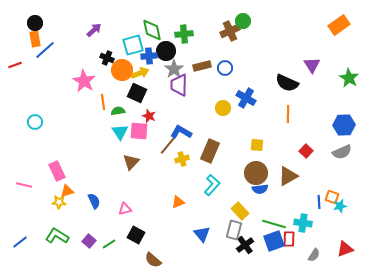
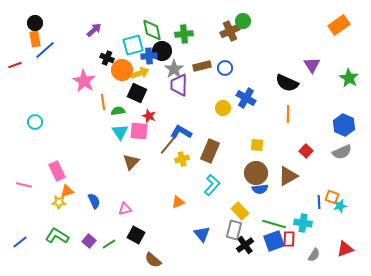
black circle at (166, 51): moved 4 px left
blue hexagon at (344, 125): rotated 25 degrees clockwise
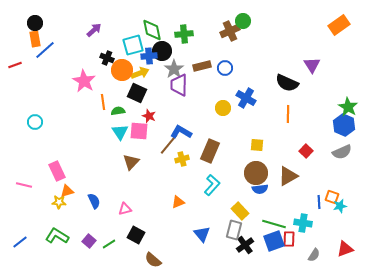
green star at (349, 78): moved 1 px left, 29 px down
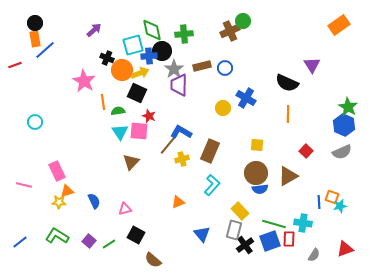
blue square at (274, 241): moved 4 px left
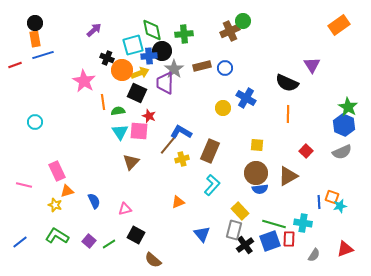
blue line at (45, 50): moved 2 px left, 5 px down; rotated 25 degrees clockwise
purple trapezoid at (179, 85): moved 14 px left, 2 px up
yellow star at (59, 202): moved 4 px left, 3 px down; rotated 16 degrees clockwise
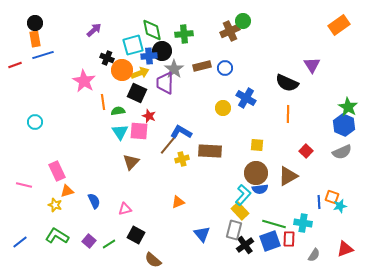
brown rectangle at (210, 151): rotated 70 degrees clockwise
cyan L-shape at (212, 185): moved 31 px right, 10 px down
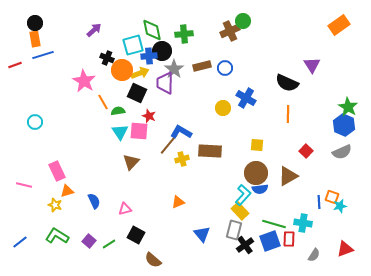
orange line at (103, 102): rotated 21 degrees counterclockwise
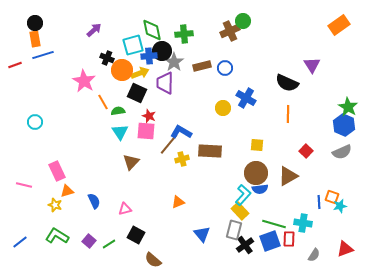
gray star at (174, 69): moved 7 px up
pink square at (139, 131): moved 7 px right
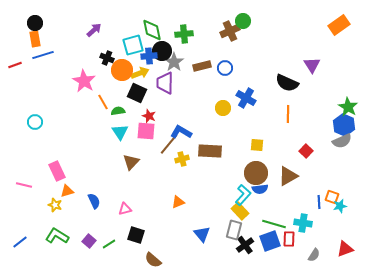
gray semicircle at (342, 152): moved 11 px up
black square at (136, 235): rotated 12 degrees counterclockwise
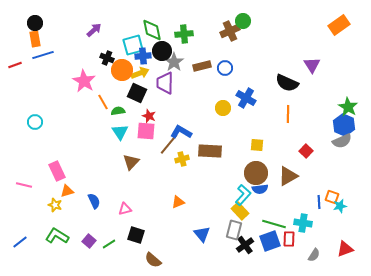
blue cross at (149, 56): moved 6 px left
